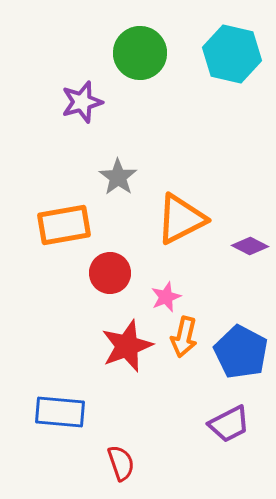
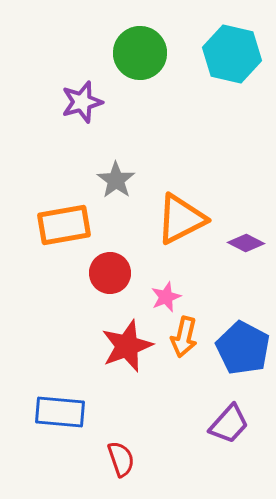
gray star: moved 2 px left, 3 px down
purple diamond: moved 4 px left, 3 px up
blue pentagon: moved 2 px right, 4 px up
purple trapezoid: rotated 21 degrees counterclockwise
red semicircle: moved 4 px up
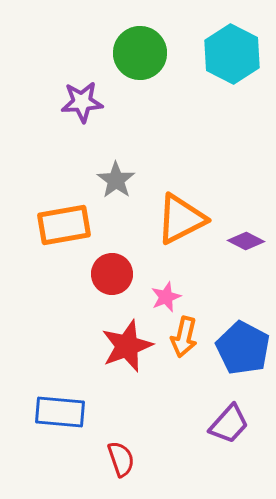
cyan hexagon: rotated 14 degrees clockwise
purple star: rotated 12 degrees clockwise
purple diamond: moved 2 px up
red circle: moved 2 px right, 1 px down
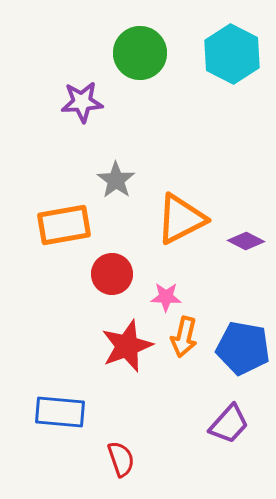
pink star: rotated 24 degrees clockwise
blue pentagon: rotated 18 degrees counterclockwise
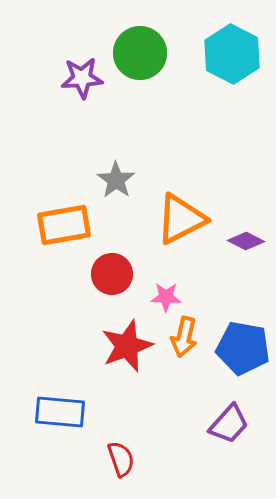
purple star: moved 24 px up
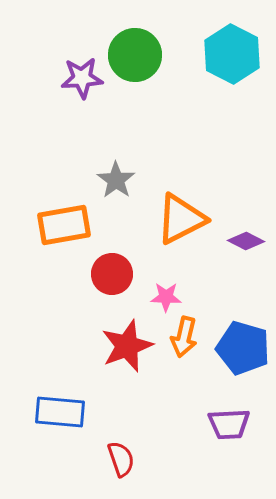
green circle: moved 5 px left, 2 px down
blue pentagon: rotated 6 degrees clockwise
purple trapezoid: rotated 45 degrees clockwise
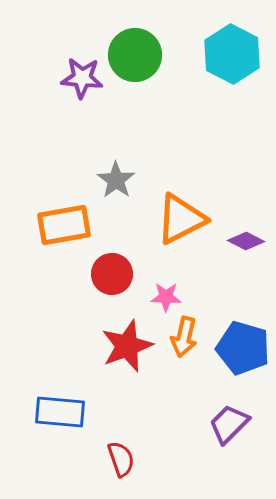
purple star: rotated 9 degrees clockwise
purple trapezoid: rotated 138 degrees clockwise
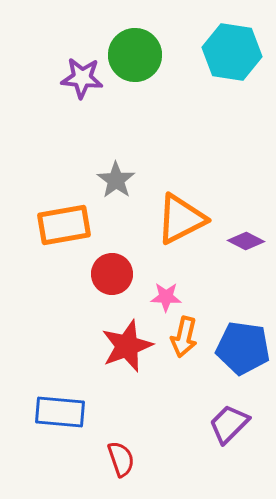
cyan hexagon: moved 2 px up; rotated 18 degrees counterclockwise
blue pentagon: rotated 8 degrees counterclockwise
